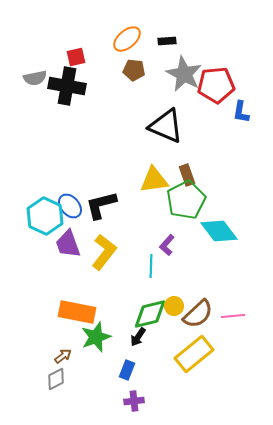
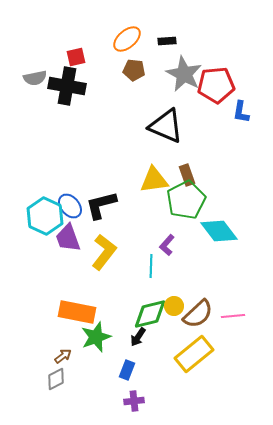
purple trapezoid: moved 6 px up
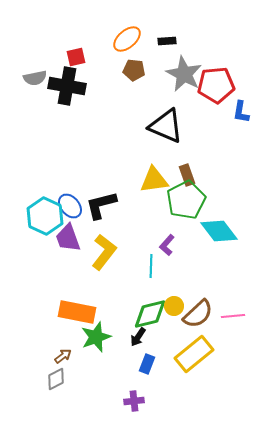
blue rectangle: moved 20 px right, 6 px up
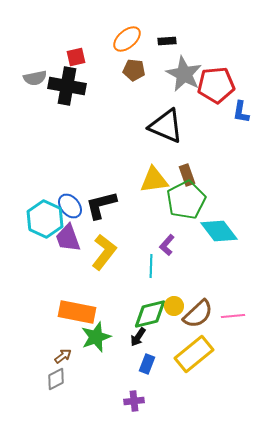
cyan hexagon: moved 3 px down
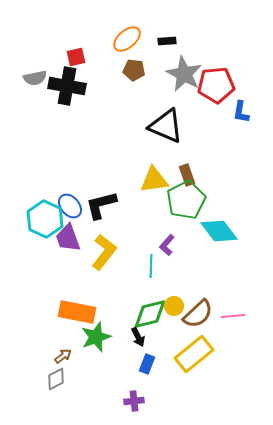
black arrow: rotated 60 degrees counterclockwise
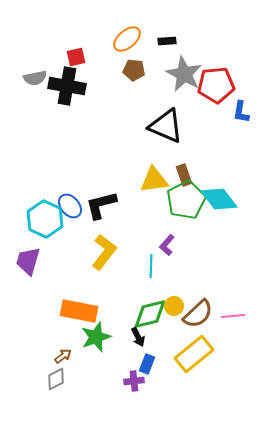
brown rectangle: moved 3 px left
cyan diamond: moved 32 px up
purple trapezoid: moved 40 px left, 23 px down; rotated 36 degrees clockwise
orange rectangle: moved 2 px right, 1 px up
purple cross: moved 20 px up
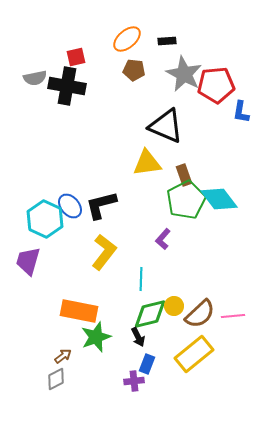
yellow triangle: moved 7 px left, 17 px up
purple L-shape: moved 4 px left, 6 px up
cyan line: moved 10 px left, 13 px down
brown semicircle: moved 2 px right
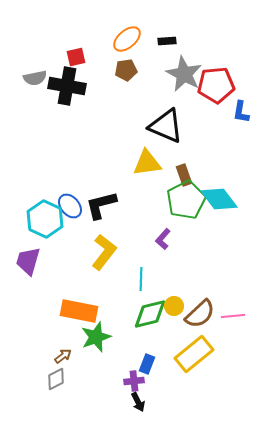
brown pentagon: moved 8 px left; rotated 15 degrees counterclockwise
black arrow: moved 65 px down
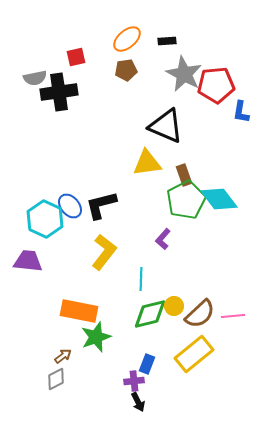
black cross: moved 8 px left, 6 px down; rotated 18 degrees counterclockwise
purple trapezoid: rotated 80 degrees clockwise
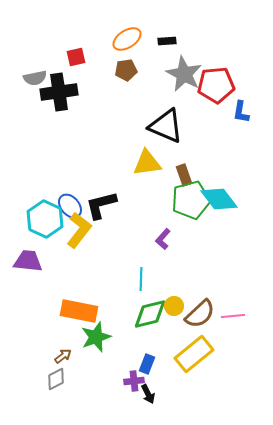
orange ellipse: rotated 8 degrees clockwise
green pentagon: moved 5 px right; rotated 12 degrees clockwise
yellow L-shape: moved 25 px left, 22 px up
black arrow: moved 10 px right, 8 px up
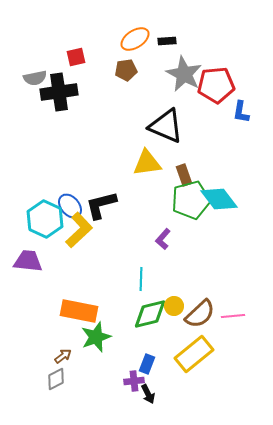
orange ellipse: moved 8 px right
yellow L-shape: rotated 9 degrees clockwise
